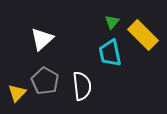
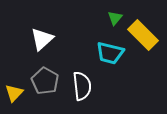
green triangle: moved 3 px right, 4 px up
cyan trapezoid: rotated 64 degrees counterclockwise
yellow triangle: moved 3 px left
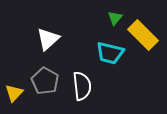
white triangle: moved 6 px right
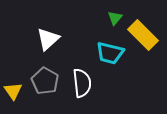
white semicircle: moved 3 px up
yellow triangle: moved 1 px left, 2 px up; rotated 18 degrees counterclockwise
